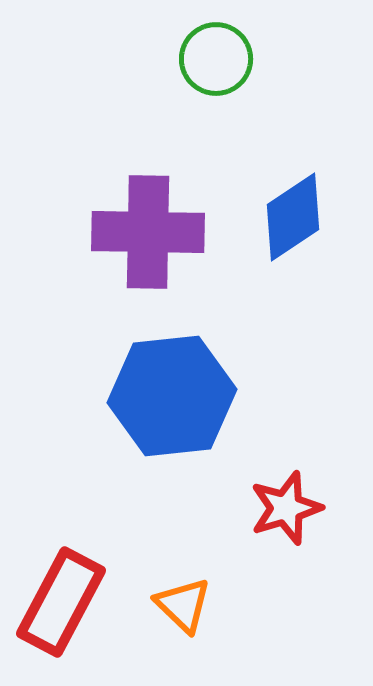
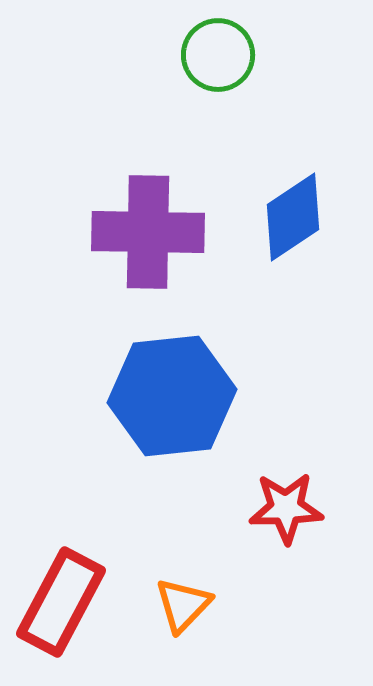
green circle: moved 2 px right, 4 px up
red star: rotated 16 degrees clockwise
orange triangle: rotated 30 degrees clockwise
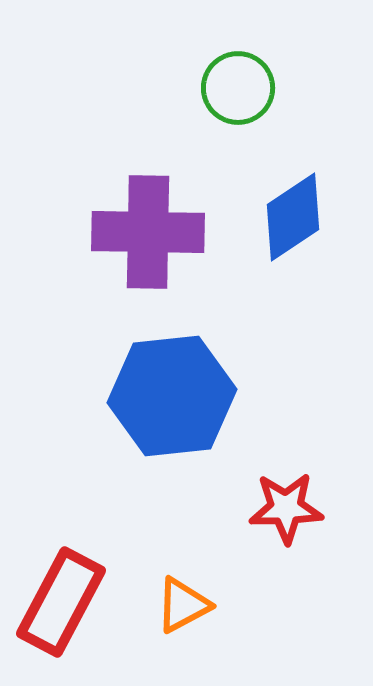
green circle: moved 20 px right, 33 px down
orange triangle: rotated 18 degrees clockwise
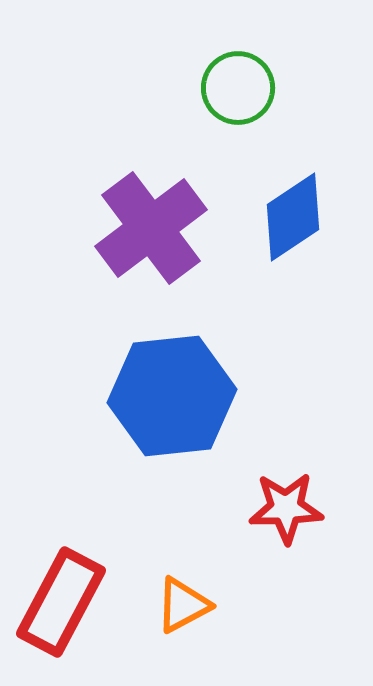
purple cross: moved 3 px right, 4 px up; rotated 38 degrees counterclockwise
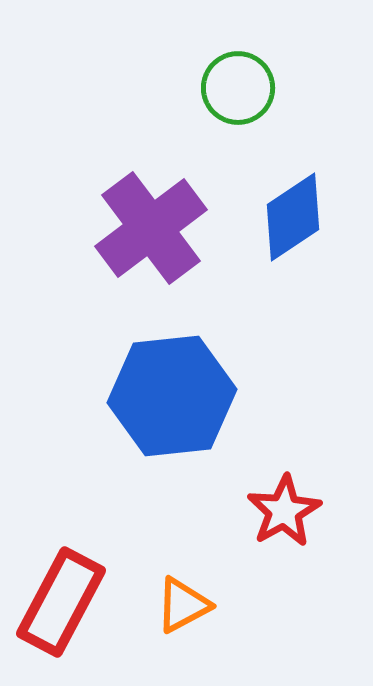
red star: moved 2 px left, 3 px down; rotated 28 degrees counterclockwise
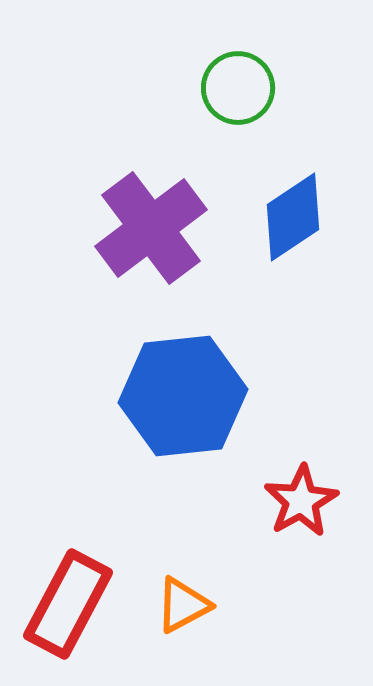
blue hexagon: moved 11 px right
red star: moved 17 px right, 10 px up
red rectangle: moved 7 px right, 2 px down
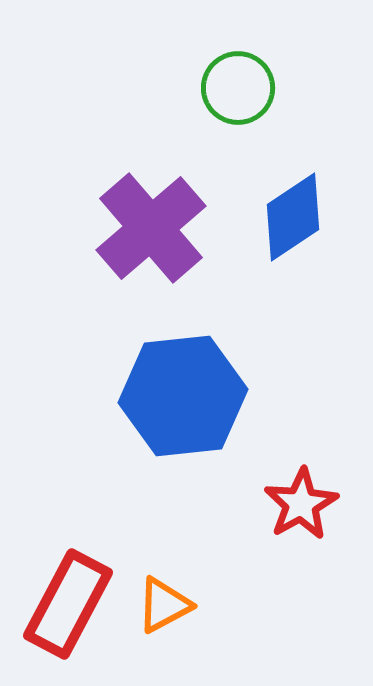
purple cross: rotated 4 degrees counterclockwise
red star: moved 3 px down
orange triangle: moved 19 px left
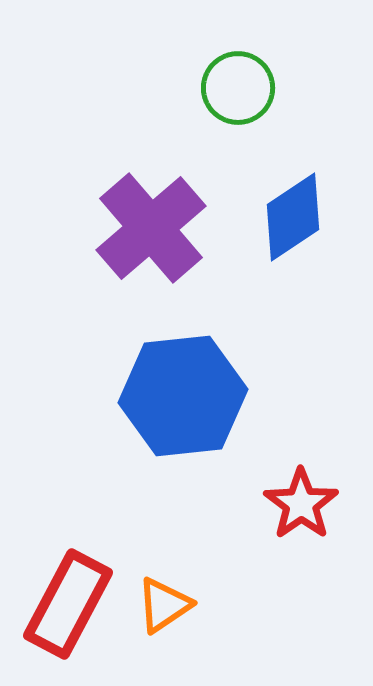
red star: rotated 6 degrees counterclockwise
orange triangle: rotated 6 degrees counterclockwise
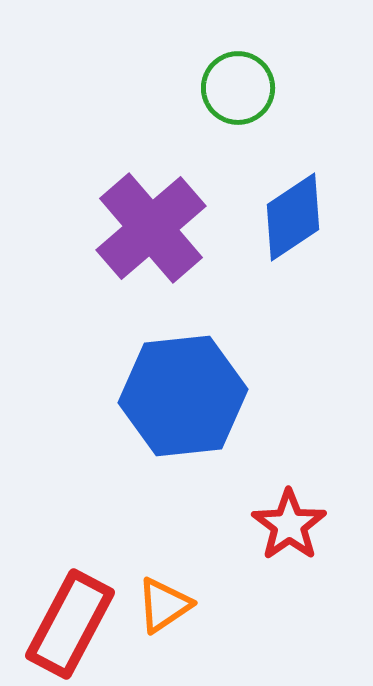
red star: moved 12 px left, 21 px down
red rectangle: moved 2 px right, 20 px down
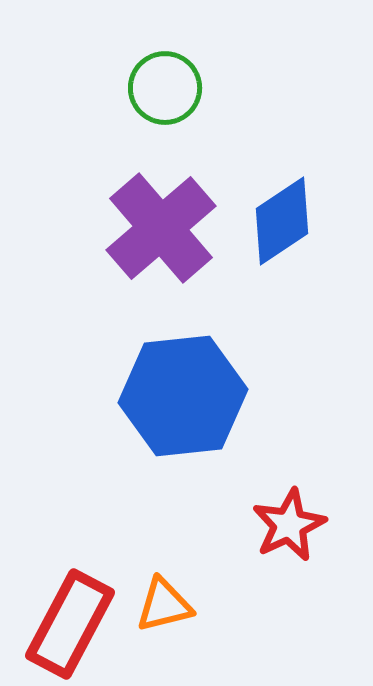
green circle: moved 73 px left
blue diamond: moved 11 px left, 4 px down
purple cross: moved 10 px right
red star: rotated 10 degrees clockwise
orange triangle: rotated 20 degrees clockwise
